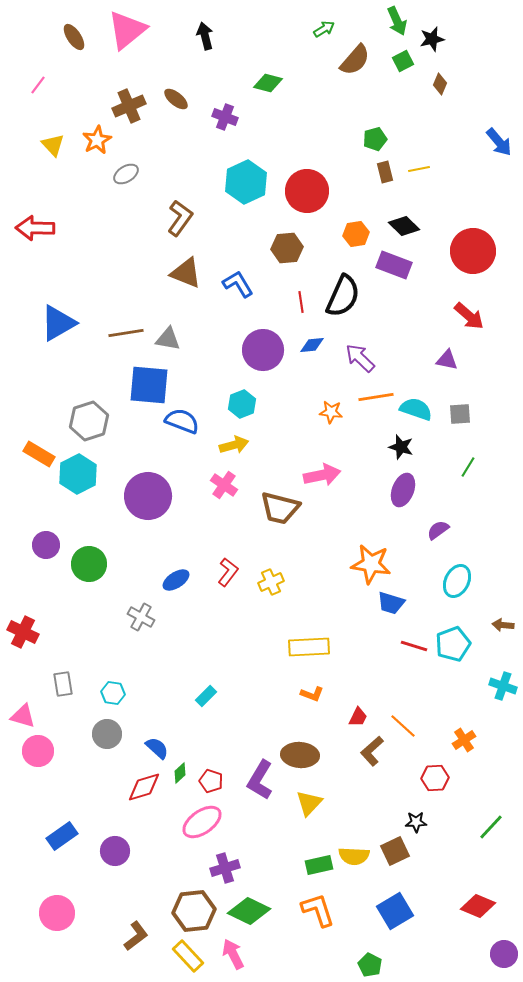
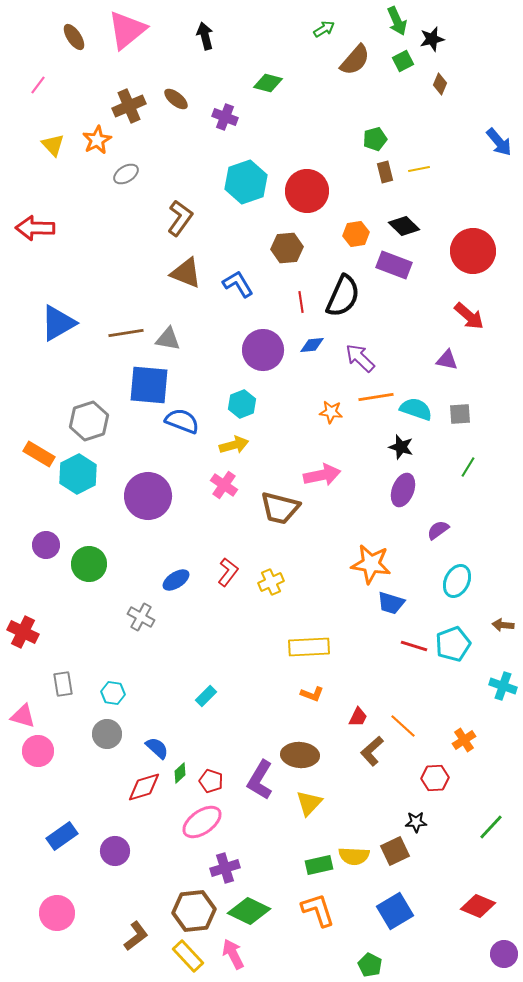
cyan hexagon at (246, 182): rotated 6 degrees clockwise
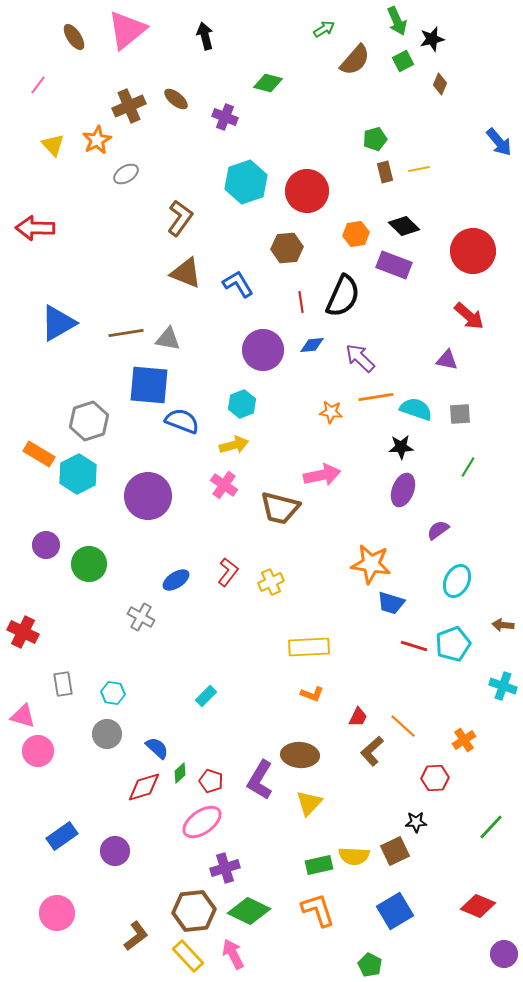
black star at (401, 447): rotated 20 degrees counterclockwise
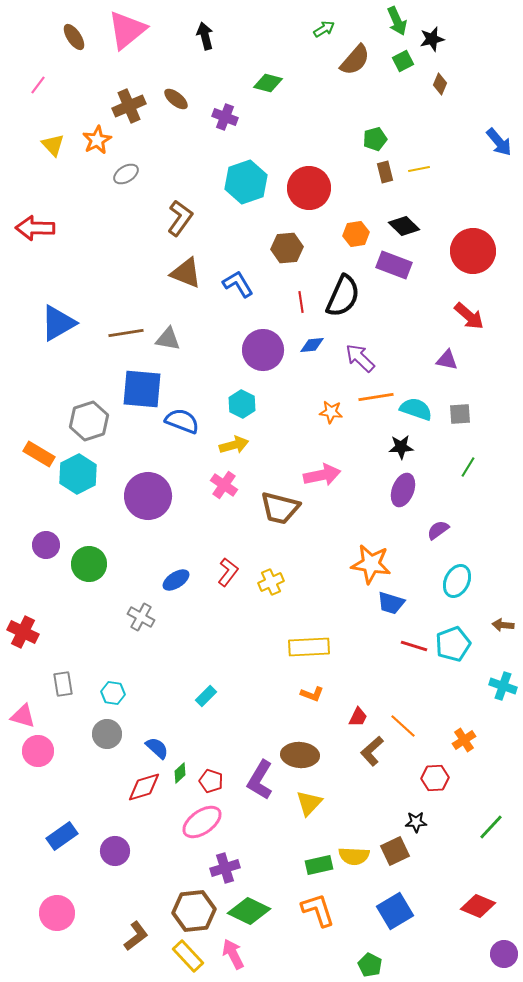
red circle at (307, 191): moved 2 px right, 3 px up
blue square at (149, 385): moved 7 px left, 4 px down
cyan hexagon at (242, 404): rotated 12 degrees counterclockwise
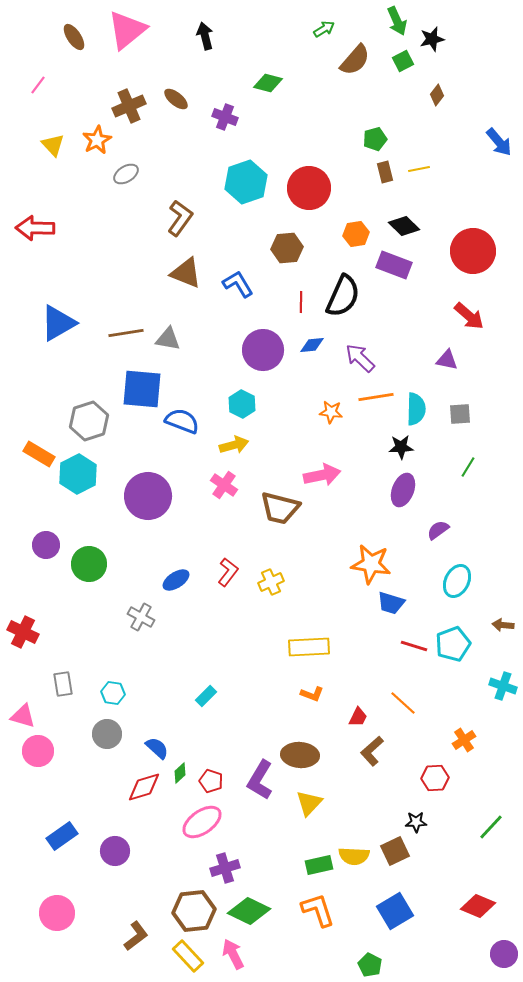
brown diamond at (440, 84): moved 3 px left, 11 px down; rotated 15 degrees clockwise
red line at (301, 302): rotated 10 degrees clockwise
cyan semicircle at (416, 409): rotated 72 degrees clockwise
orange line at (403, 726): moved 23 px up
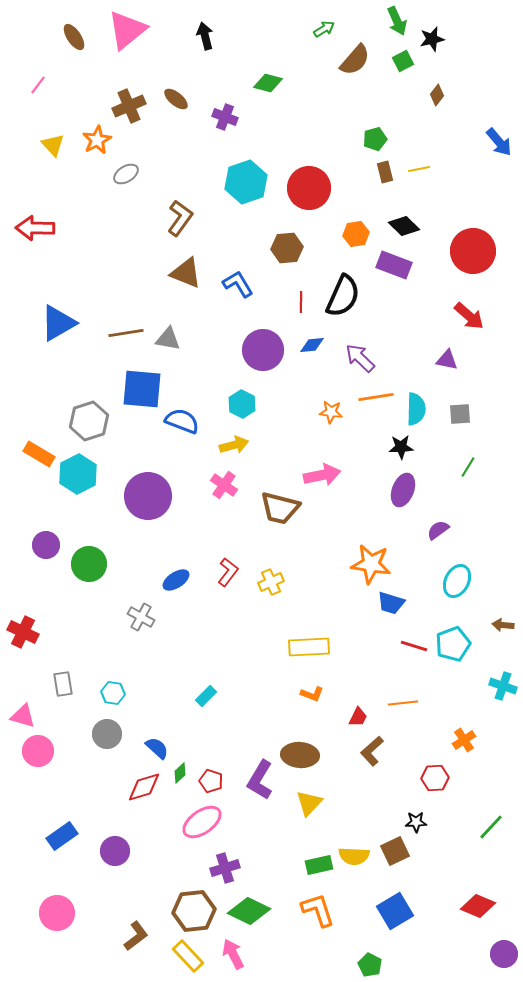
orange line at (403, 703): rotated 48 degrees counterclockwise
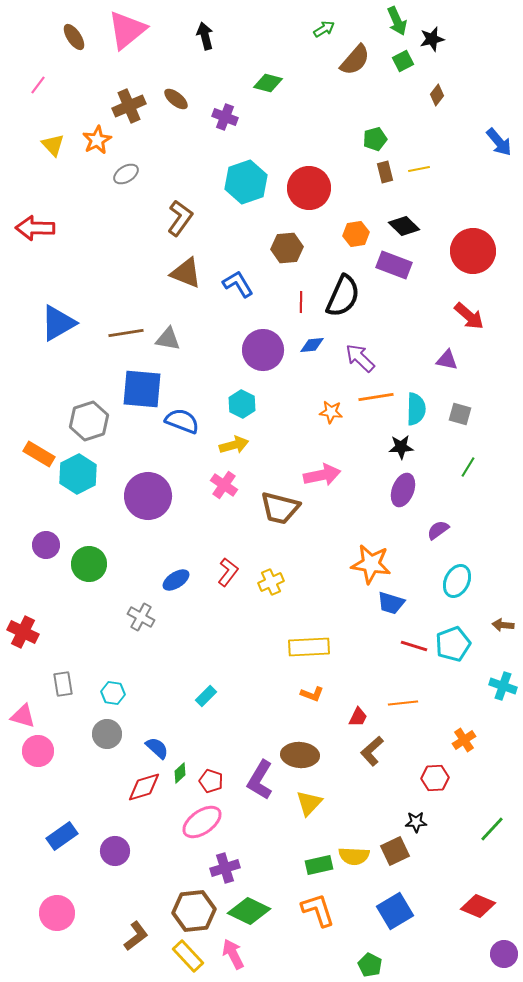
gray square at (460, 414): rotated 20 degrees clockwise
green line at (491, 827): moved 1 px right, 2 px down
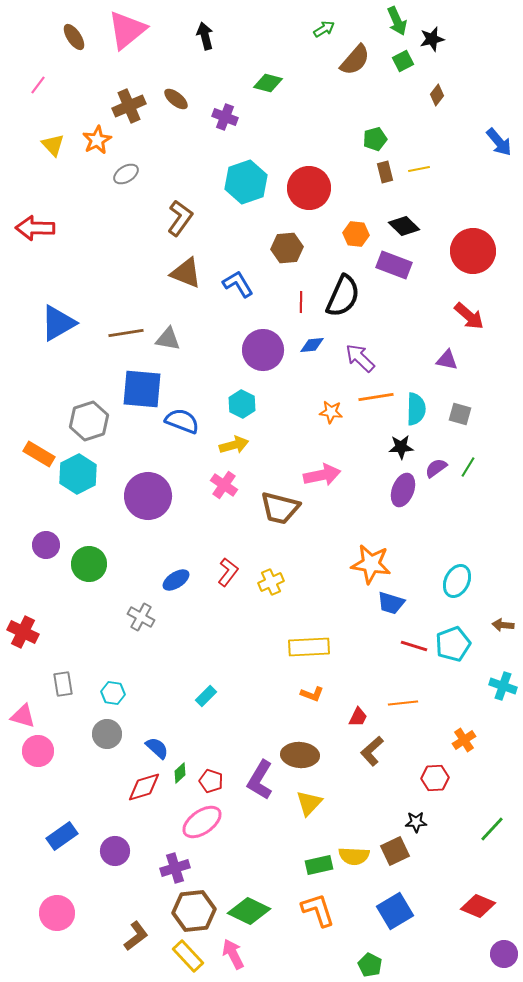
orange hexagon at (356, 234): rotated 15 degrees clockwise
purple semicircle at (438, 530): moved 2 px left, 62 px up
purple cross at (225, 868): moved 50 px left
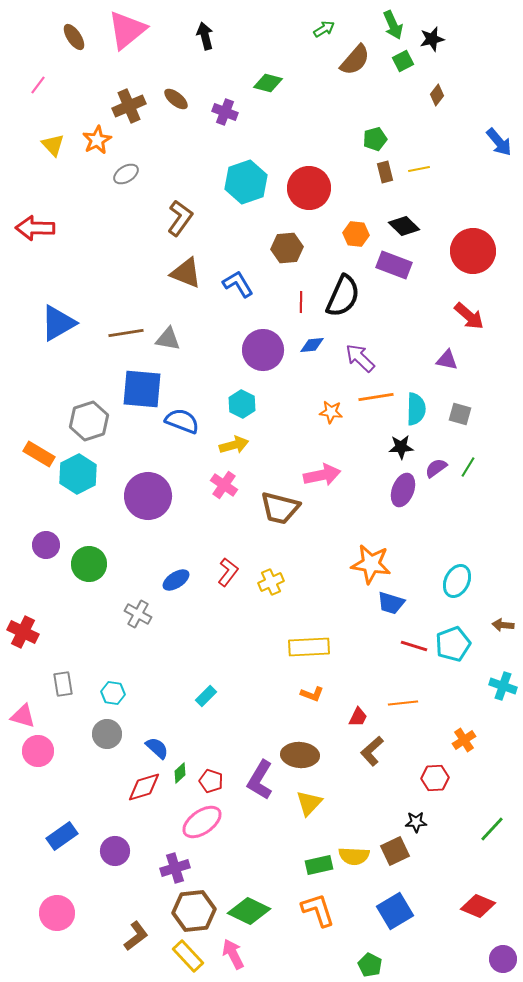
green arrow at (397, 21): moved 4 px left, 4 px down
purple cross at (225, 117): moved 5 px up
gray cross at (141, 617): moved 3 px left, 3 px up
purple circle at (504, 954): moved 1 px left, 5 px down
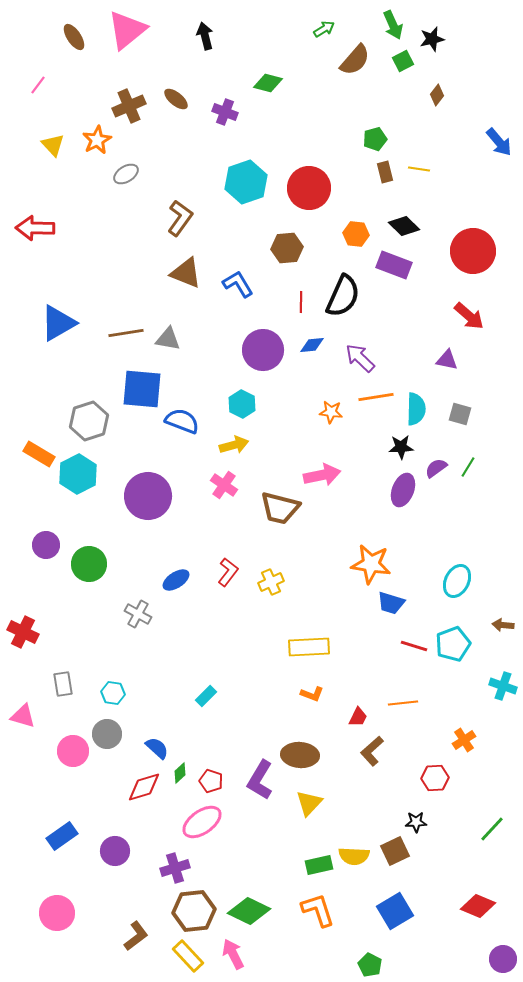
yellow line at (419, 169): rotated 20 degrees clockwise
pink circle at (38, 751): moved 35 px right
